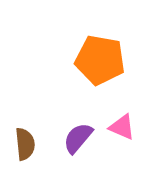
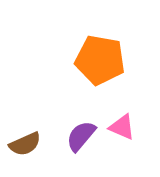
purple semicircle: moved 3 px right, 2 px up
brown semicircle: rotated 72 degrees clockwise
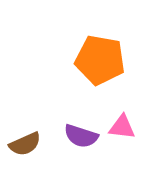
pink triangle: rotated 16 degrees counterclockwise
purple semicircle: rotated 112 degrees counterclockwise
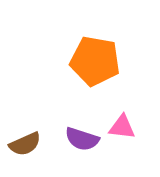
orange pentagon: moved 5 px left, 1 px down
purple semicircle: moved 1 px right, 3 px down
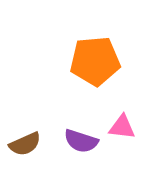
orange pentagon: rotated 15 degrees counterclockwise
purple semicircle: moved 1 px left, 2 px down
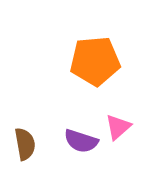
pink triangle: moved 4 px left; rotated 48 degrees counterclockwise
brown semicircle: rotated 76 degrees counterclockwise
